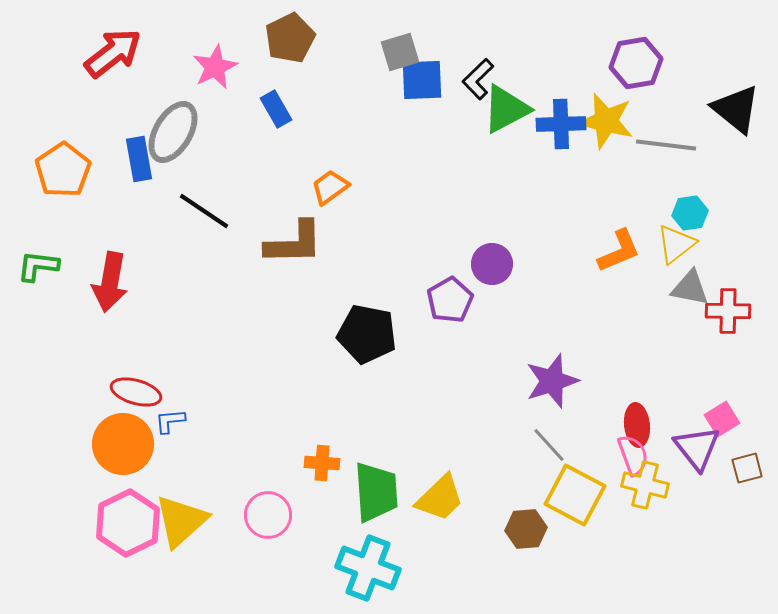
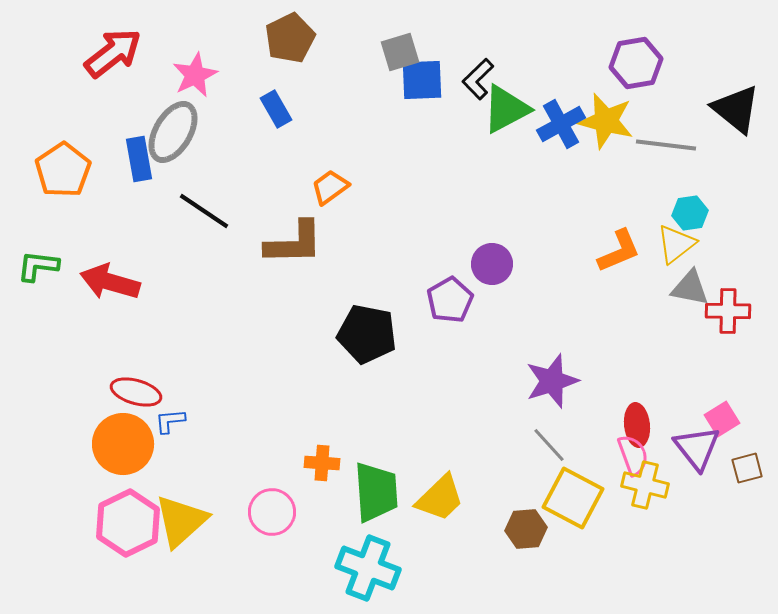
pink star at (215, 67): moved 20 px left, 8 px down
blue cross at (561, 124): rotated 27 degrees counterclockwise
red arrow at (110, 282): rotated 96 degrees clockwise
yellow square at (575, 495): moved 2 px left, 3 px down
pink circle at (268, 515): moved 4 px right, 3 px up
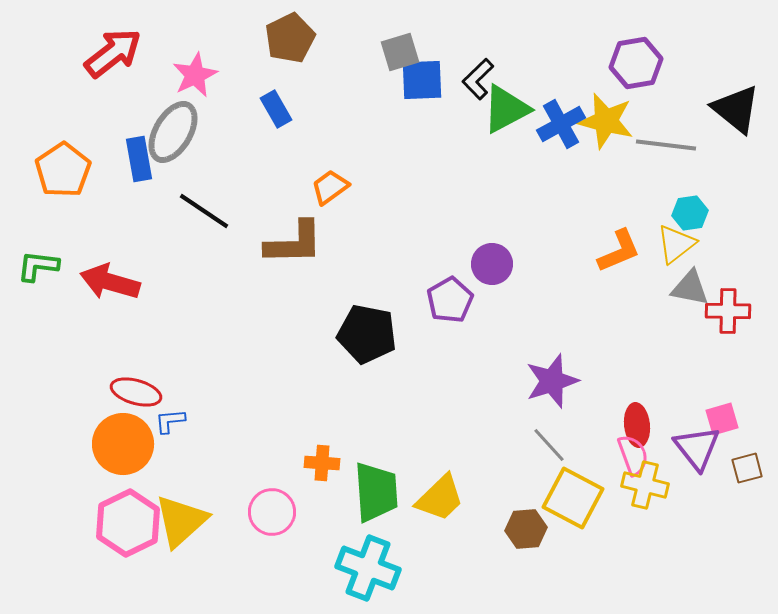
pink square at (722, 419): rotated 16 degrees clockwise
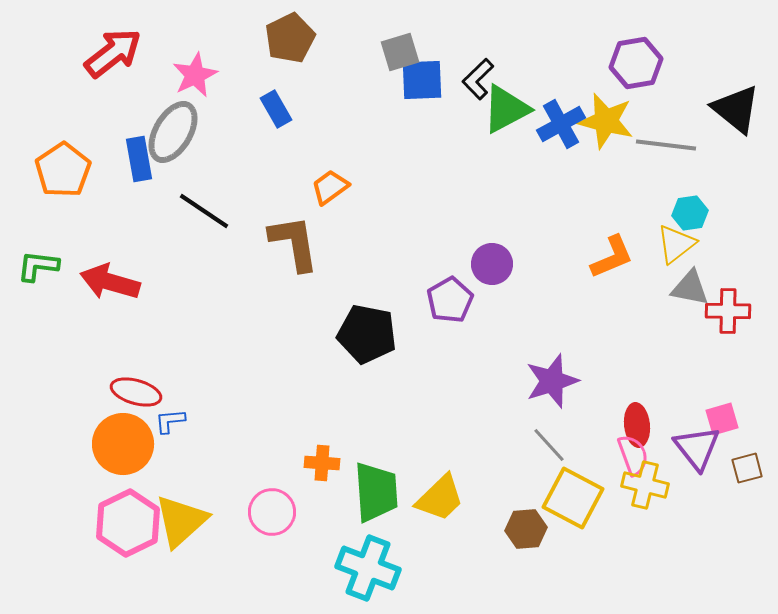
brown L-shape at (294, 243): rotated 98 degrees counterclockwise
orange L-shape at (619, 251): moved 7 px left, 6 px down
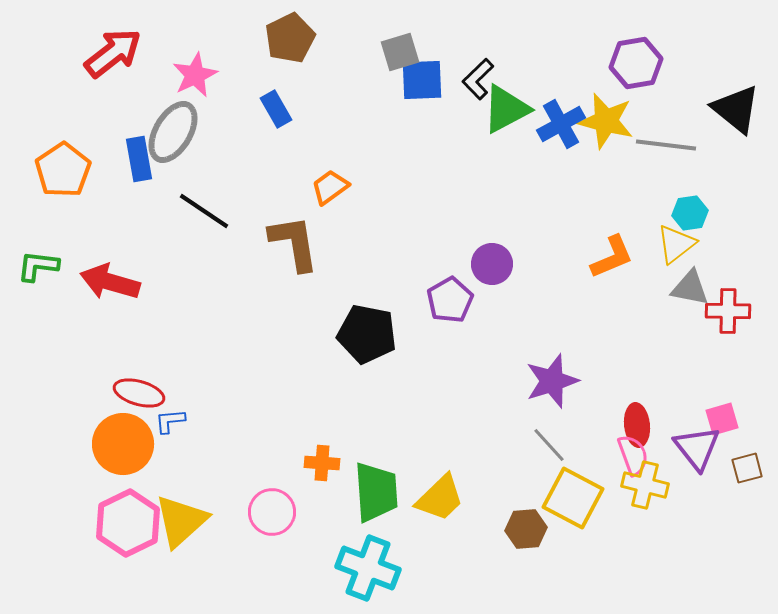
red ellipse at (136, 392): moved 3 px right, 1 px down
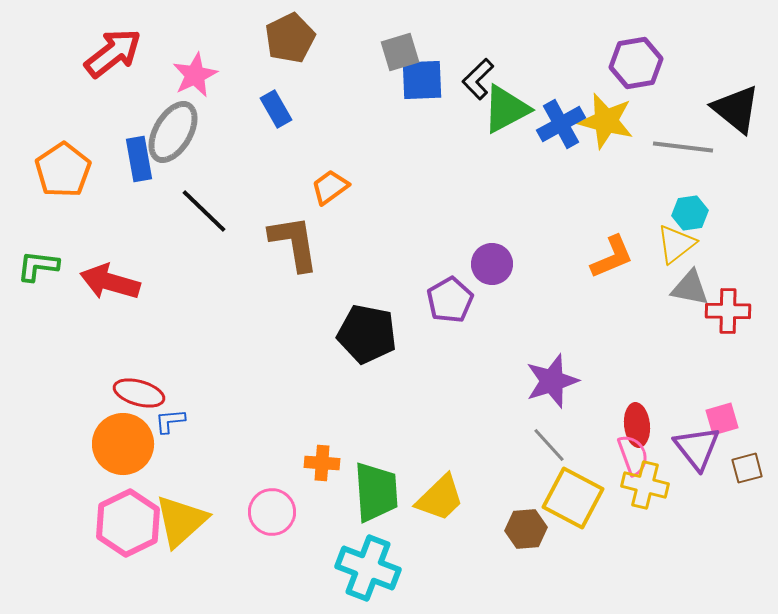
gray line at (666, 145): moved 17 px right, 2 px down
black line at (204, 211): rotated 10 degrees clockwise
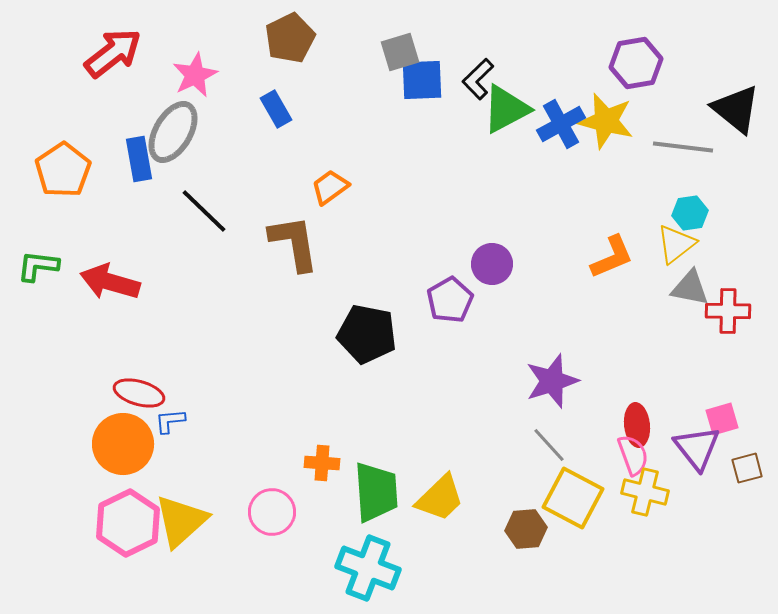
yellow cross at (645, 485): moved 7 px down
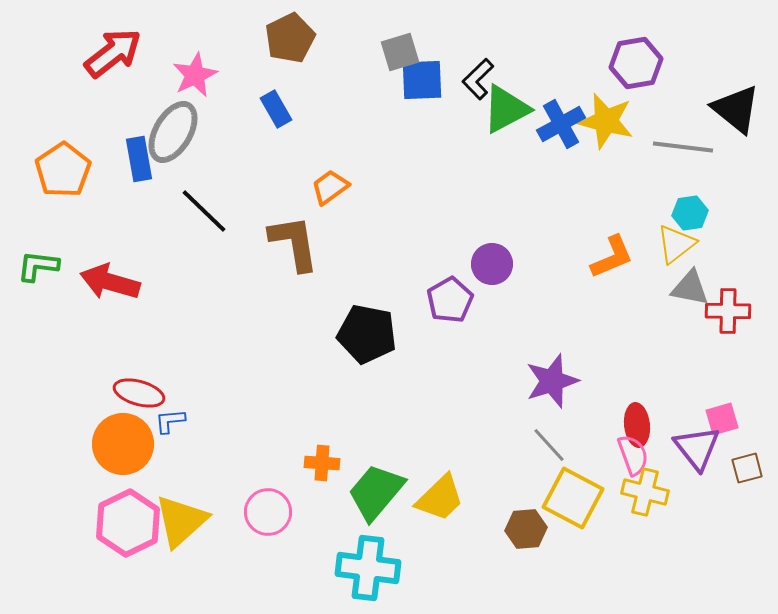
green trapezoid at (376, 492): rotated 136 degrees counterclockwise
pink circle at (272, 512): moved 4 px left
cyan cross at (368, 568): rotated 14 degrees counterclockwise
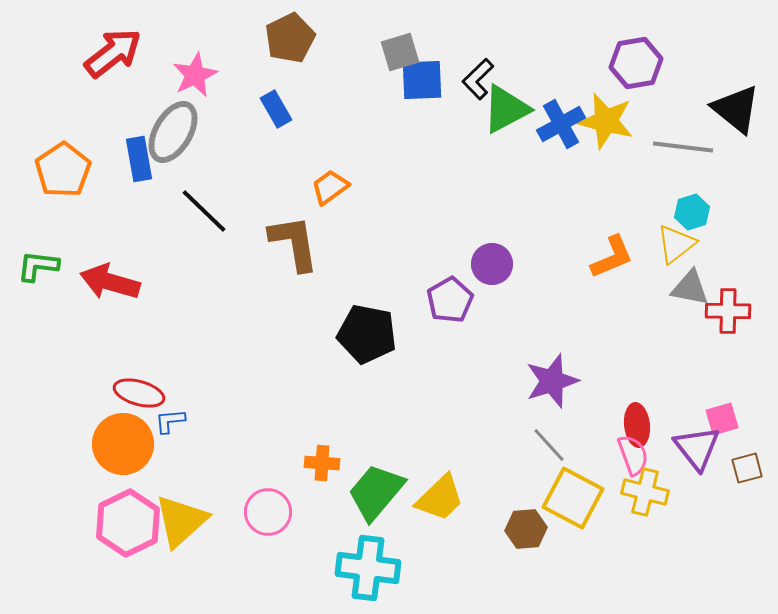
cyan hexagon at (690, 213): moved 2 px right, 1 px up; rotated 8 degrees counterclockwise
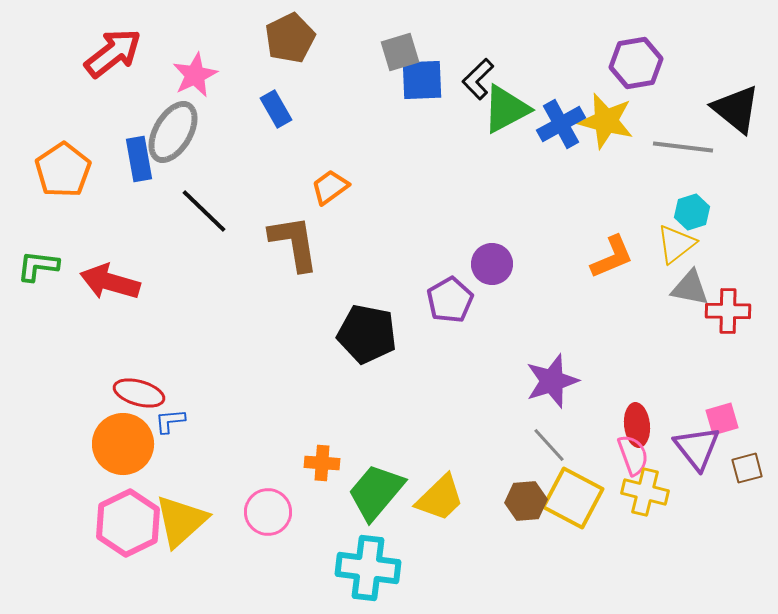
brown hexagon at (526, 529): moved 28 px up
